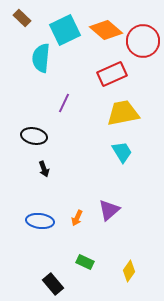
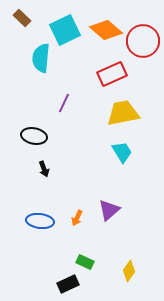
black rectangle: moved 15 px right; rotated 75 degrees counterclockwise
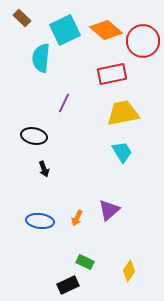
red rectangle: rotated 12 degrees clockwise
black rectangle: moved 1 px down
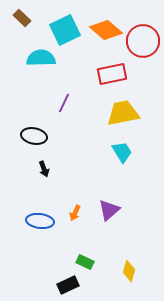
cyan semicircle: rotated 84 degrees clockwise
orange arrow: moved 2 px left, 5 px up
yellow diamond: rotated 20 degrees counterclockwise
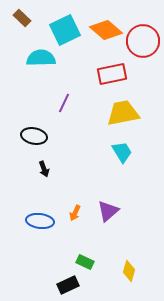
purple triangle: moved 1 px left, 1 px down
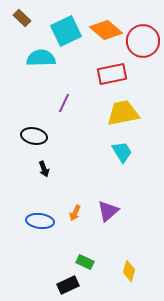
cyan square: moved 1 px right, 1 px down
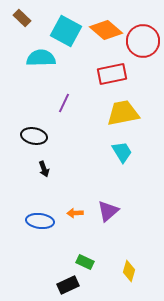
cyan square: rotated 36 degrees counterclockwise
orange arrow: rotated 63 degrees clockwise
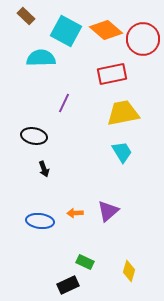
brown rectangle: moved 4 px right, 2 px up
red circle: moved 2 px up
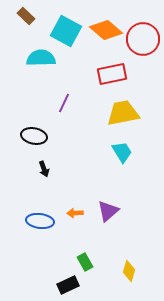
green rectangle: rotated 36 degrees clockwise
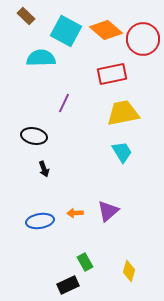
blue ellipse: rotated 16 degrees counterclockwise
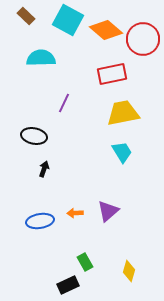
cyan square: moved 2 px right, 11 px up
black arrow: rotated 140 degrees counterclockwise
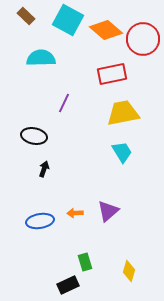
green rectangle: rotated 12 degrees clockwise
